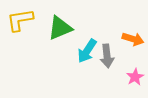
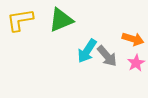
green triangle: moved 1 px right, 8 px up
gray arrow: rotated 35 degrees counterclockwise
pink star: moved 1 px right, 14 px up
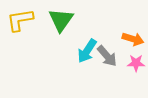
green triangle: rotated 32 degrees counterclockwise
pink star: rotated 30 degrees clockwise
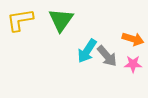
pink star: moved 3 px left, 1 px down
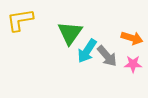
green triangle: moved 9 px right, 13 px down
orange arrow: moved 1 px left, 1 px up
